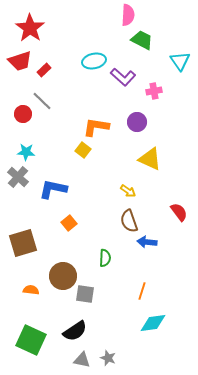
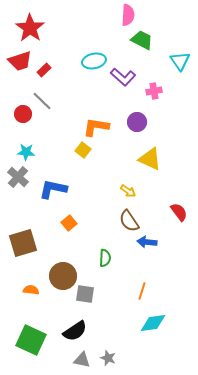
brown semicircle: rotated 15 degrees counterclockwise
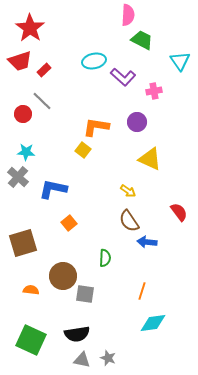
black semicircle: moved 2 px right, 3 px down; rotated 25 degrees clockwise
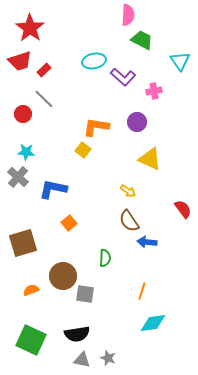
gray line: moved 2 px right, 2 px up
red semicircle: moved 4 px right, 3 px up
orange semicircle: rotated 28 degrees counterclockwise
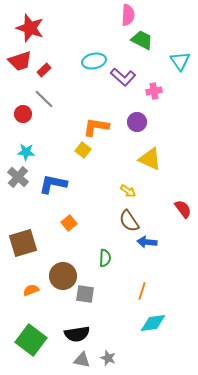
red star: rotated 16 degrees counterclockwise
blue L-shape: moved 5 px up
green square: rotated 12 degrees clockwise
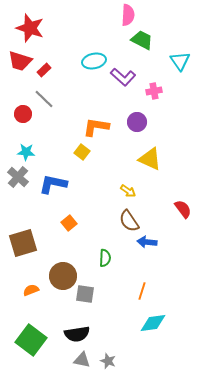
red trapezoid: rotated 35 degrees clockwise
yellow square: moved 1 px left, 2 px down
gray star: moved 3 px down
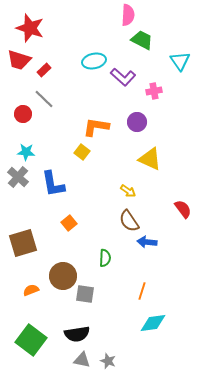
red trapezoid: moved 1 px left, 1 px up
blue L-shape: rotated 112 degrees counterclockwise
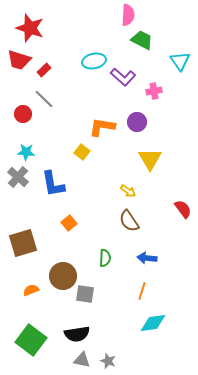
orange L-shape: moved 6 px right
yellow triangle: rotated 35 degrees clockwise
blue arrow: moved 16 px down
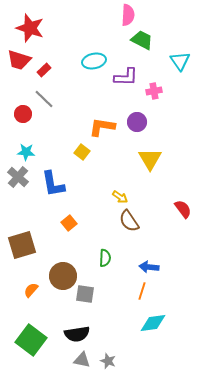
purple L-shape: moved 3 px right; rotated 40 degrees counterclockwise
yellow arrow: moved 8 px left, 6 px down
brown square: moved 1 px left, 2 px down
blue arrow: moved 2 px right, 9 px down
orange semicircle: rotated 28 degrees counterclockwise
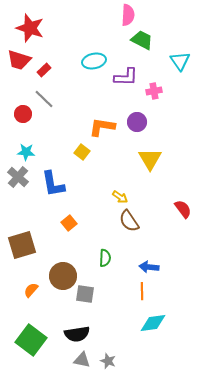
orange line: rotated 18 degrees counterclockwise
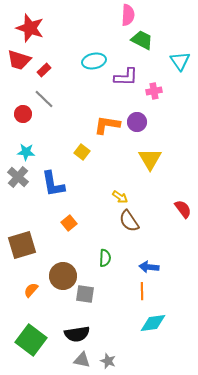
orange L-shape: moved 5 px right, 2 px up
